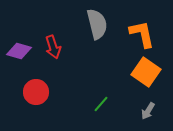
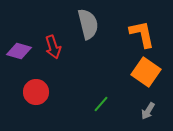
gray semicircle: moved 9 px left
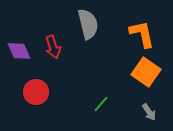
purple diamond: rotated 50 degrees clockwise
gray arrow: moved 1 px right, 1 px down; rotated 66 degrees counterclockwise
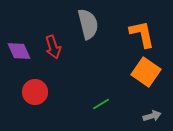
red circle: moved 1 px left
green line: rotated 18 degrees clockwise
gray arrow: moved 3 px right, 4 px down; rotated 72 degrees counterclockwise
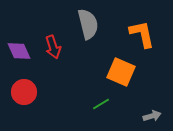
orange square: moved 25 px left; rotated 12 degrees counterclockwise
red circle: moved 11 px left
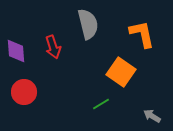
purple diamond: moved 3 px left; rotated 20 degrees clockwise
orange square: rotated 12 degrees clockwise
gray arrow: rotated 132 degrees counterclockwise
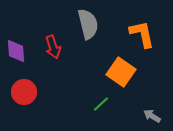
green line: rotated 12 degrees counterclockwise
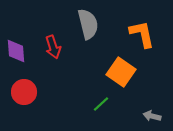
gray arrow: rotated 18 degrees counterclockwise
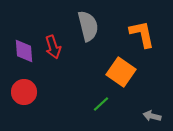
gray semicircle: moved 2 px down
purple diamond: moved 8 px right
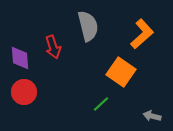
orange L-shape: rotated 60 degrees clockwise
purple diamond: moved 4 px left, 7 px down
